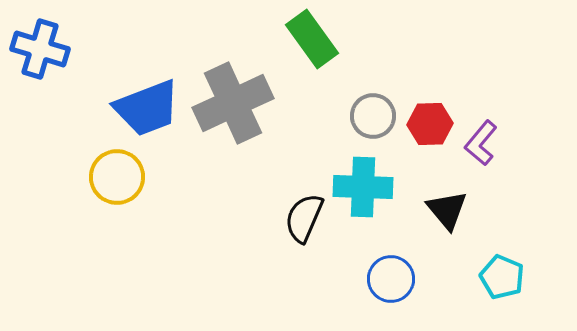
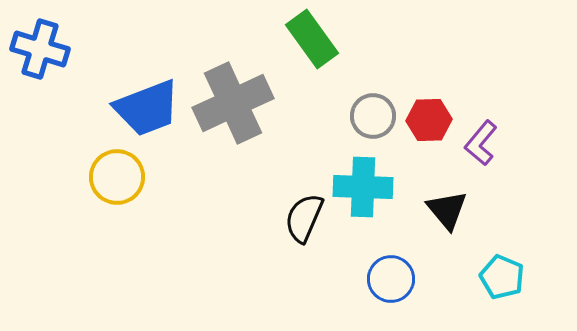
red hexagon: moved 1 px left, 4 px up
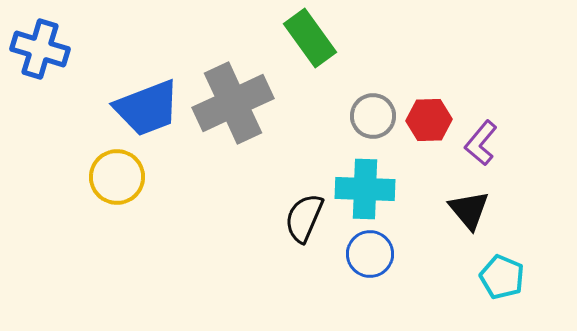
green rectangle: moved 2 px left, 1 px up
cyan cross: moved 2 px right, 2 px down
black triangle: moved 22 px right
blue circle: moved 21 px left, 25 px up
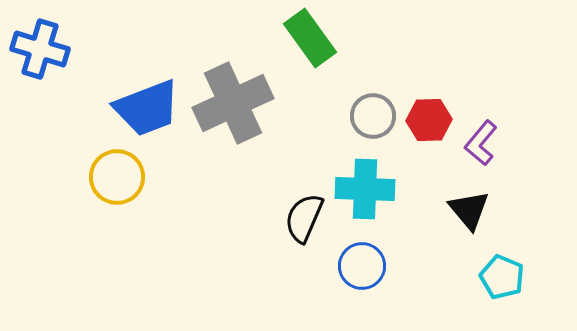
blue circle: moved 8 px left, 12 px down
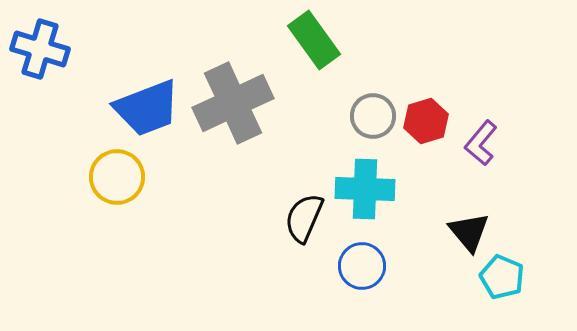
green rectangle: moved 4 px right, 2 px down
red hexagon: moved 3 px left, 1 px down; rotated 15 degrees counterclockwise
black triangle: moved 22 px down
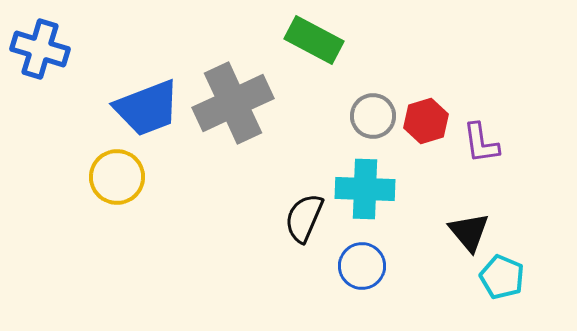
green rectangle: rotated 26 degrees counterclockwise
purple L-shape: rotated 48 degrees counterclockwise
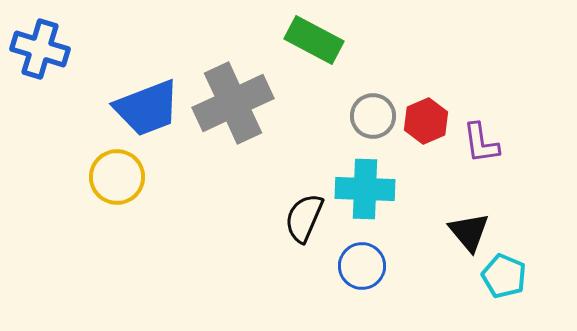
red hexagon: rotated 6 degrees counterclockwise
cyan pentagon: moved 2 px right, 1 px up
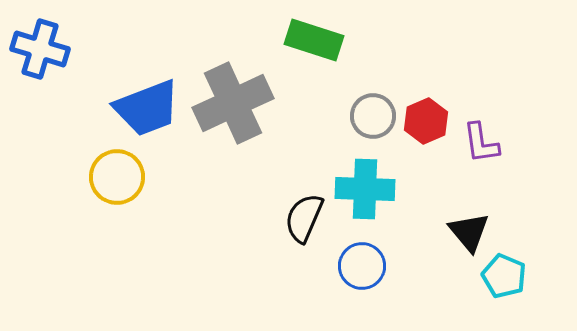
green rectangle: rotated 10 degrees counterclockwise
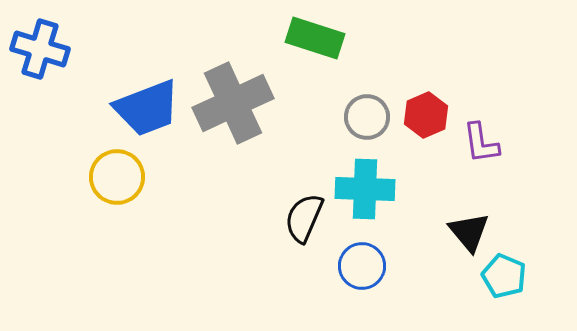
green rectangle: moved 1 px right, 2 px up
gray circle: moved 6 px left, 1 px down
red hexagon: moved 6 px up
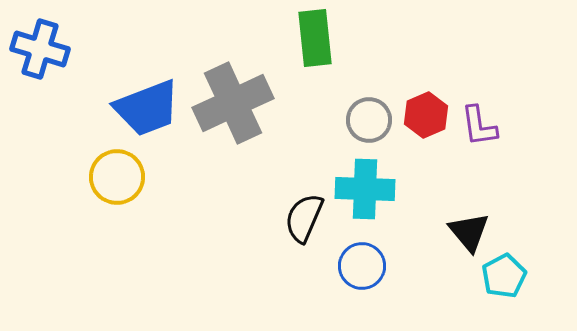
green rectangle: rotated 66 degrees clockwise
gray circle: moved 2 px right, 3 px down
purple L-shape: moved 2 px left, 17 px up
cyan pentagon: rotated 21 degrees clockwise
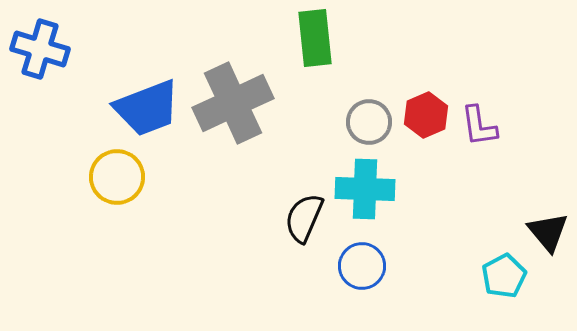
gray circle: moved 2 px down
black triangle: moved 79 px right
